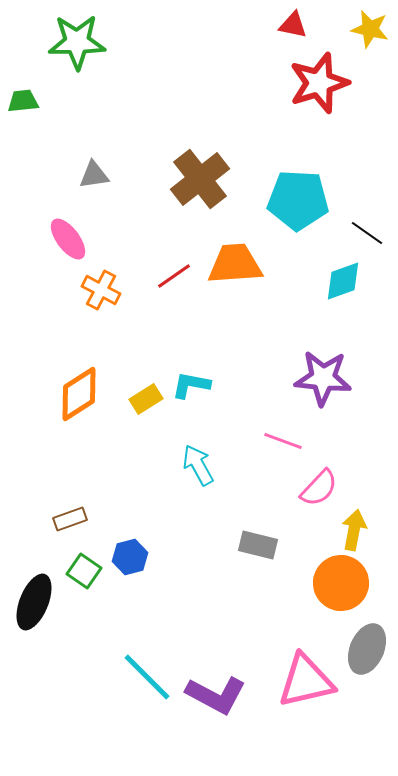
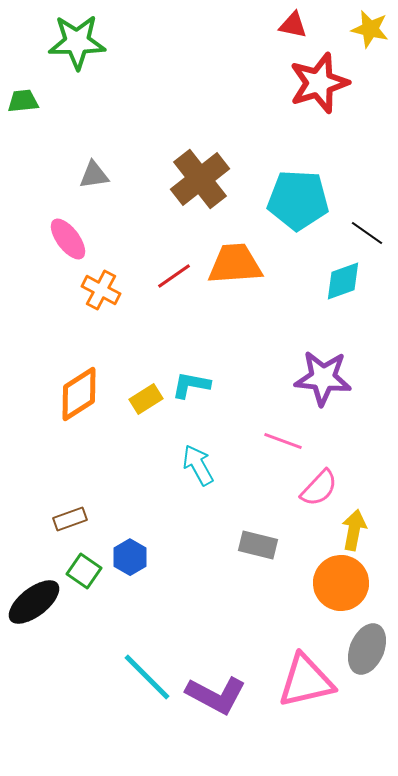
blue hexagon: rotated 16 degrees counterclockwise
black ellipse: rotated 30 degrees clockwise
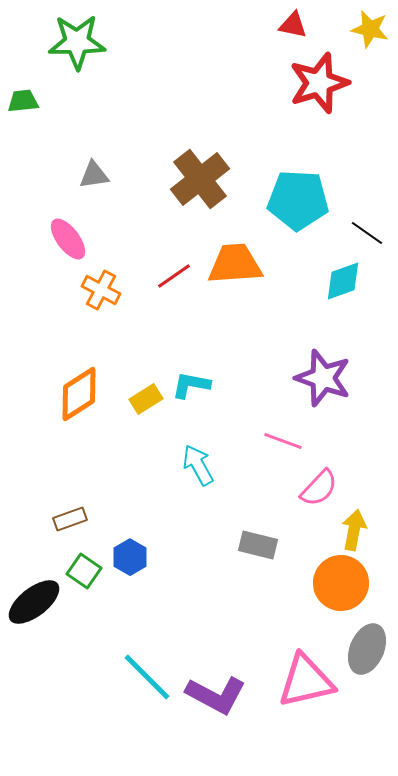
purple star: rotated 14 degrees clockwise
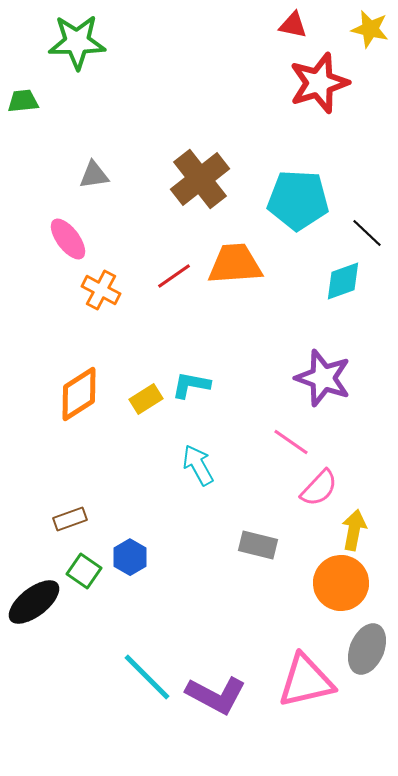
black line: rotated 8 degrees clockwise
pink line: moved 8 px right, 1 px down; rotated 15 degrees clockwise
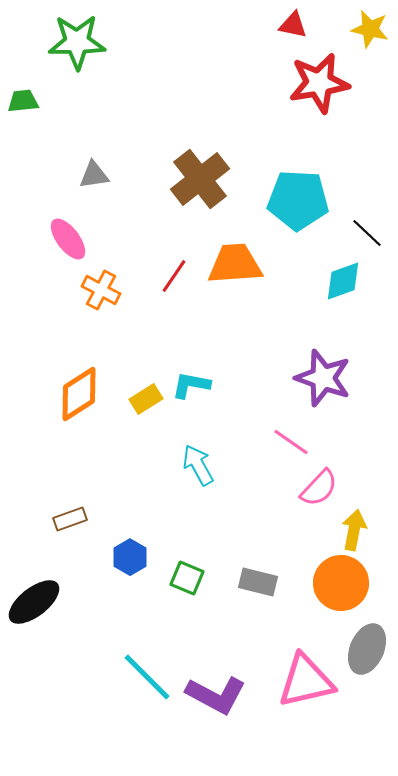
red star: rotated 8 degrees clockwise
red line: rotated 21 degrees counterclockwise
gray rectangle: moved 37 px down
green square: moved 103 px right, 7 px down; rotated 12 degrees counterclockwise
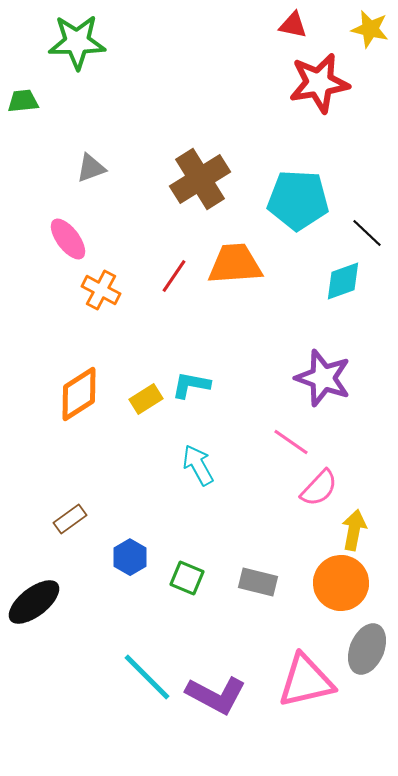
gray triangle: moved 3 px left, 7 px up; rotated 12 degrees counterclockwise
brown cross: rotated 6 degrees clockwise
brown rectangle: rotated 16 degrees counterclockwise
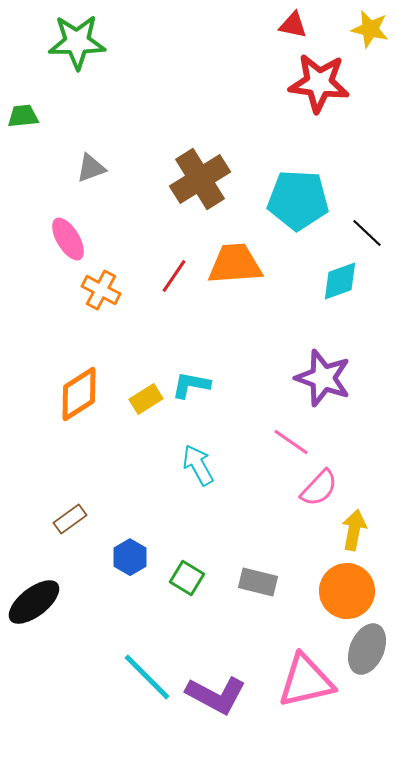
red star: rotated 16 degrees clockwise
green trapezoid: moved 15 px down
pink ellipse: rotated 6 degrees clockwise
cyan diamond: moved 3 px left
green square: rotated 8 degrees clockwise
orange circle: moved 6 px right, 8 px down
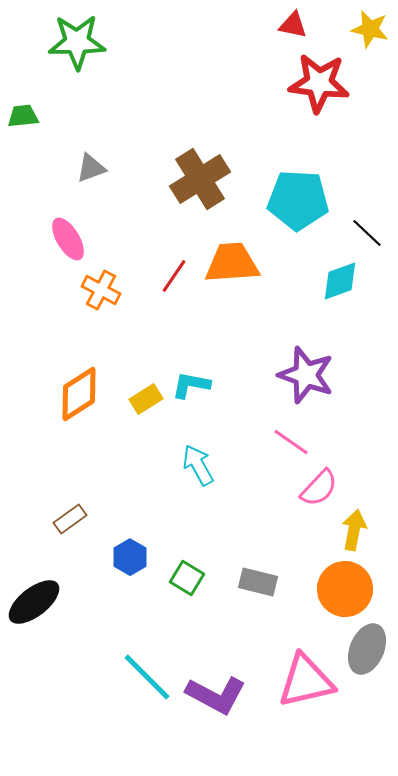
orange trapezoid: moved 3 px left, 1 px up
purple star: moved 17 px left, 3 px up
orange circle: moved 2 px left, 2 px up
